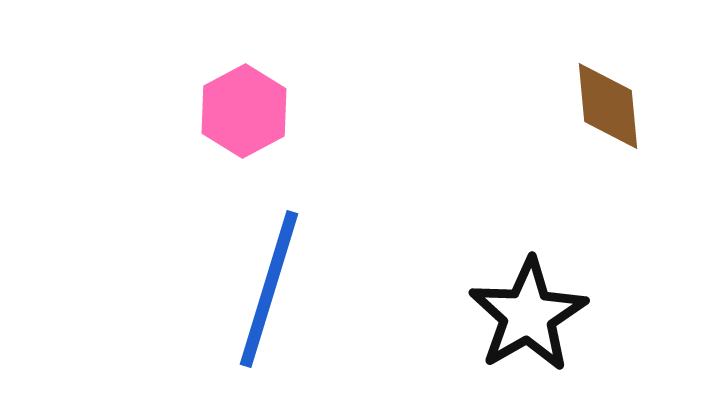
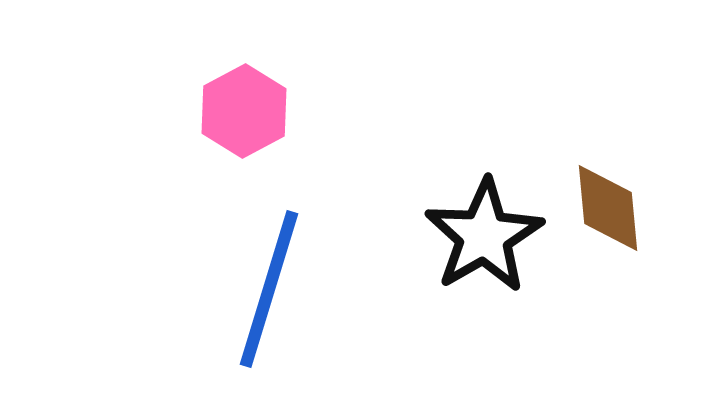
brown diamond: moved 102 px down
black star: moved 44 px left, 79 px up
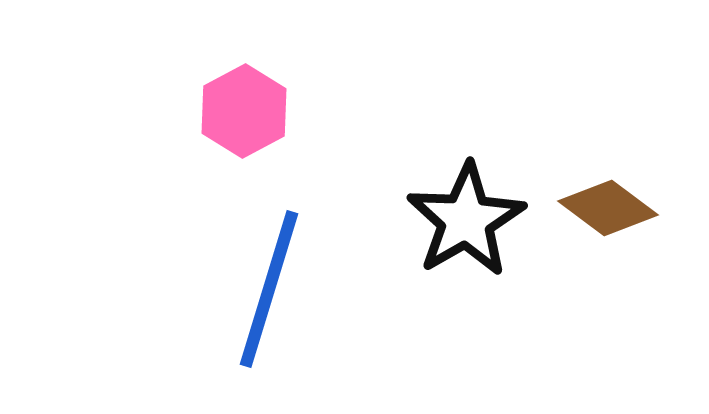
brown diamond: rotated 48 degrees counterclockwise
black star: moved 18 px left, 16 px up
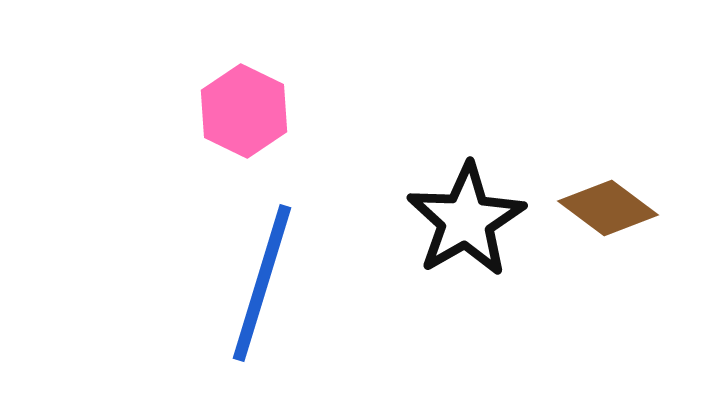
pink hexagon: rotated 6 degrees counterclockwise
blue line: moved 7 px left, 6 px up
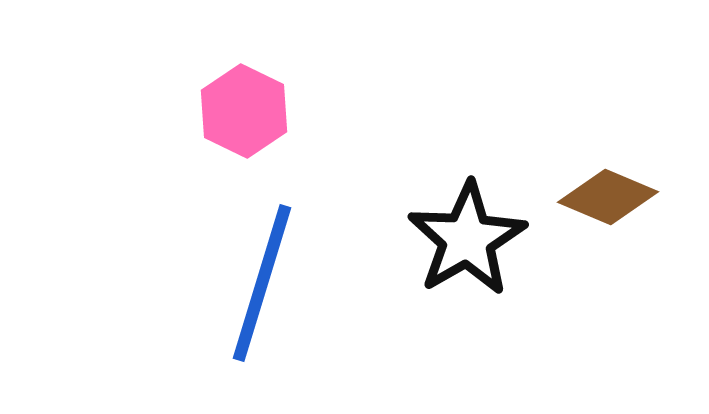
brown diamond: moved 11 px up; rotated 14 degrees counterclockwise
black star: moved 1 px right, 19 px down
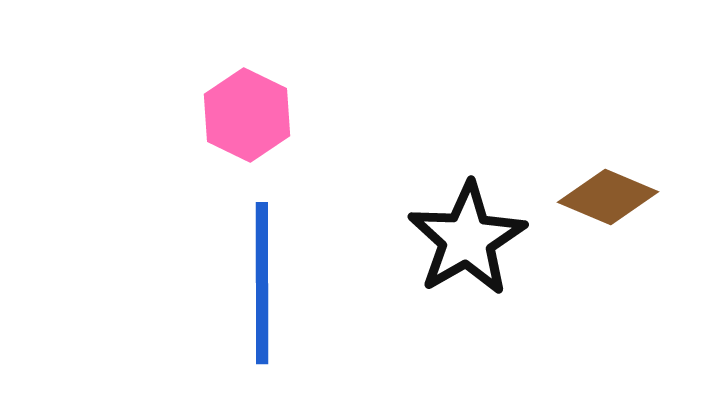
pink hexagon: moved 3 px right, 4 px down
blue line: rotated 17 degrees counterclockwise
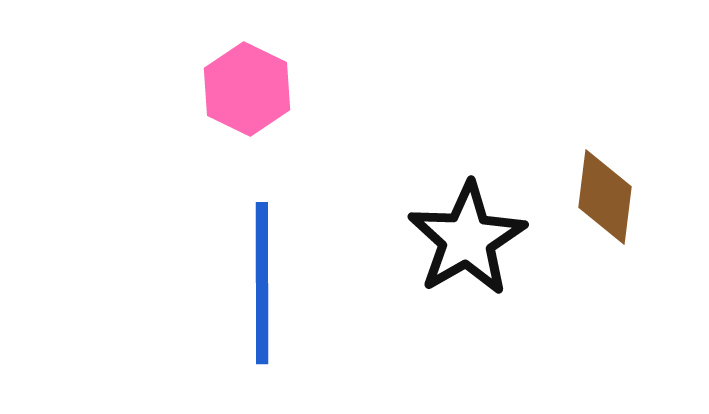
pink hexagon: moved 26 px up
brown diamond: moved 3 px left; rotated 74 degrees clockwise
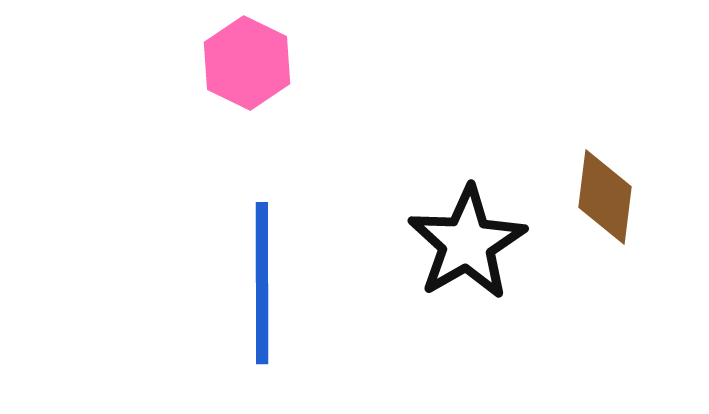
pink hexagon: moved 26 px up
black star: moved 4 px down
